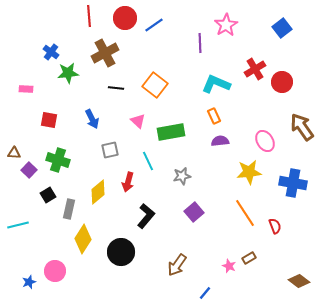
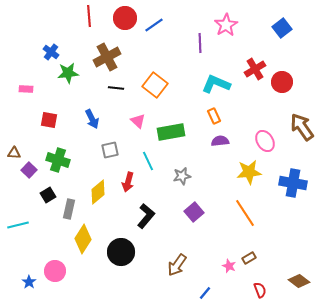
brown cross at (105, 53): moved 2 px right, 4 px down
red semicircle at (275, 226): moved 15 px left, 64 px down
blue star at (29, 282): rotated 16 degrees counterclockwise
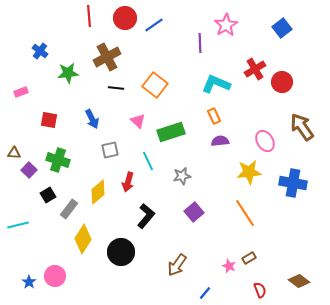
blue cross at (51, 52): moved 11 px left, 1 px up
pink rectangle at (26, 89): moved 5 px left, 3 px down; rotated 24 degrees counterclockwise
green rectangle at (171, 132): rotated 8 degrees counterclockwise
gray rectangle at (69, 209): rotated 24 degrees clockwise
pink circle at (55, 271): moved 5 px down
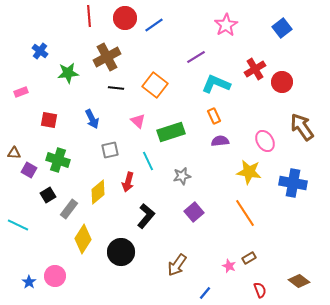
purple line at (200, 43): moved 4 px left, 14 px down; rotated 60 degrees clockwise
purple square at (29, 170): rotated 14 degrees counterclockwise
yellow star at (249, 172): rotated 15 degrees clockwise
cyan line at (18, 225): rotated 40 degrees clockwise
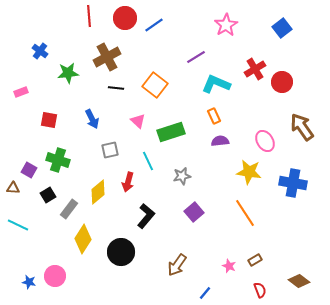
brown triangle at (14, 153): moved 1 px left, 35 px down
brown rectangle at (249, 258): moved 6 px right, 2 px down
blue star at (29, 282): rotated 24 degrees counterclockwise
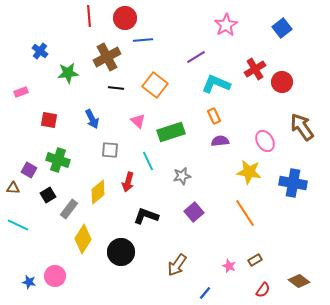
blue line at (154, 25): moved 11 px left, 15 px down; rotated 30 degrees clockwise
gray square at (110, 150): rotated 18 degrees clockwise
black L-shape at (146, 216): rotated 110 degrees counterclockwise
red semicircle at (260, 290): moved 3 px right; rotated 56 degrees clockwise
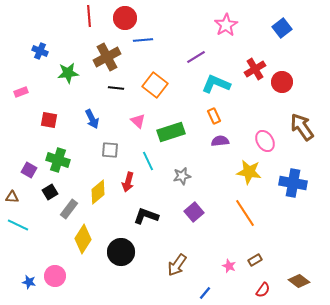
blue cross at (40, 51): rotated 14 degrees counterclockwise
brown triangle at (13, 188): moved 1 px left, 9 px down
black square at (48, 195): moved 2 px right, 3 px up
